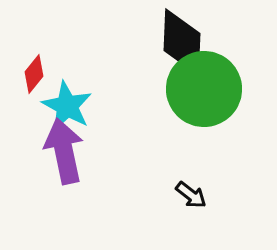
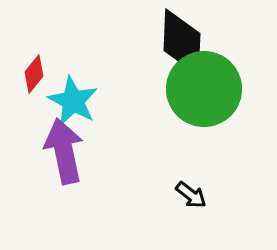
cyan star: moved 6 px right, 5 px up
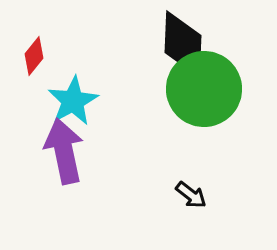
black diamond: moved 1 px right, 2 px down
red diamond: moved 18 px up
cyan star: rotated 15 degrees clockwise
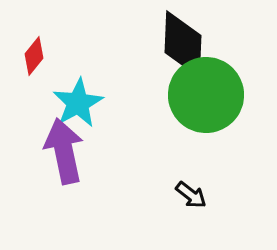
green circle: moved 2 px right, 6 px down
cyan star: moved 5 px right, 2 px down
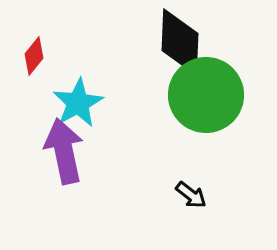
black diamond: moved 3 px left, 2 px up
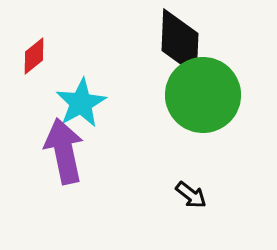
red diamond: rotated 12 degrees clockwise
green circle: moved 3 px left
cyan star: moved 3 px right
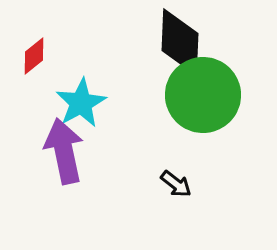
black arrow: moved 15 px left, 11 px up
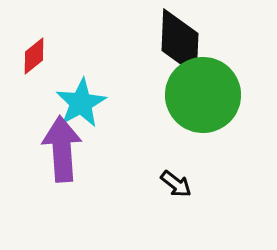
purple arrow: moved 2 px left, 2 px up; rotated 8 degrees clockwise
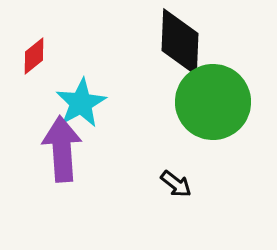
green circle: moved 10 px right, 7 px down
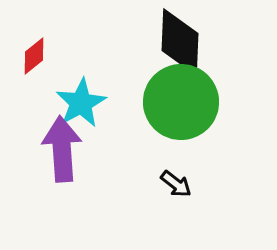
green circle: moved 32 px left
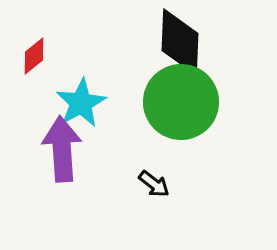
black arrow: moved 22 px left
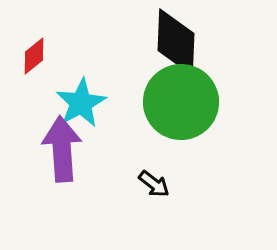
black diamond: moved 4 px left
